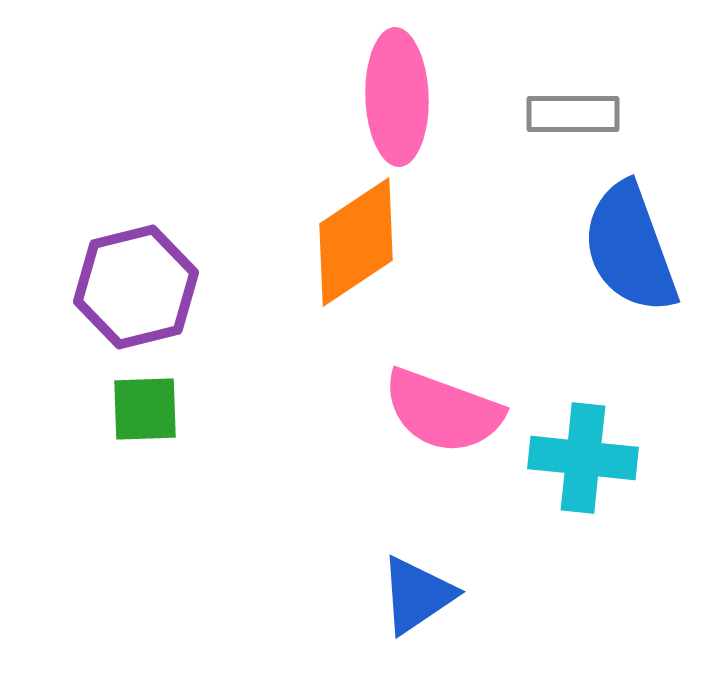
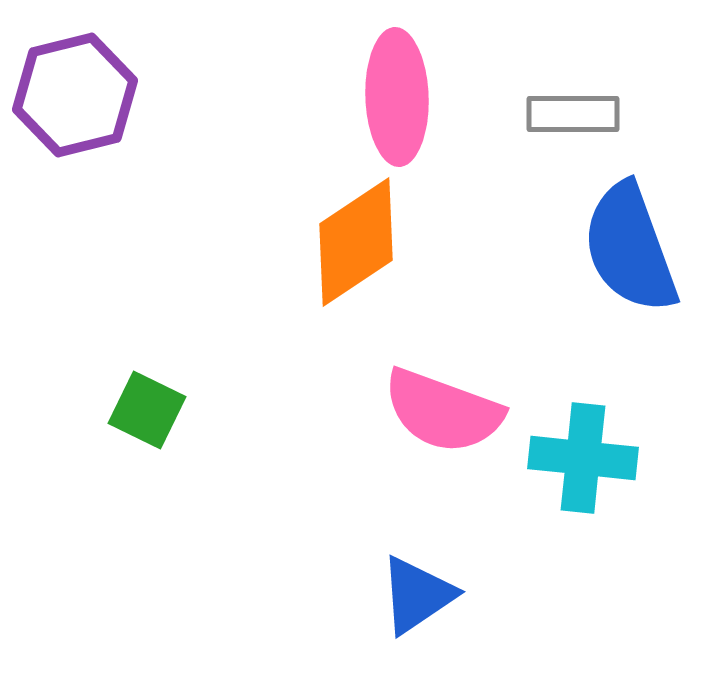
purple hexagon: moved 61 px left, 192 px up
green square: moved 2 px right, 1 px down; rotated 28 degrees clockwise
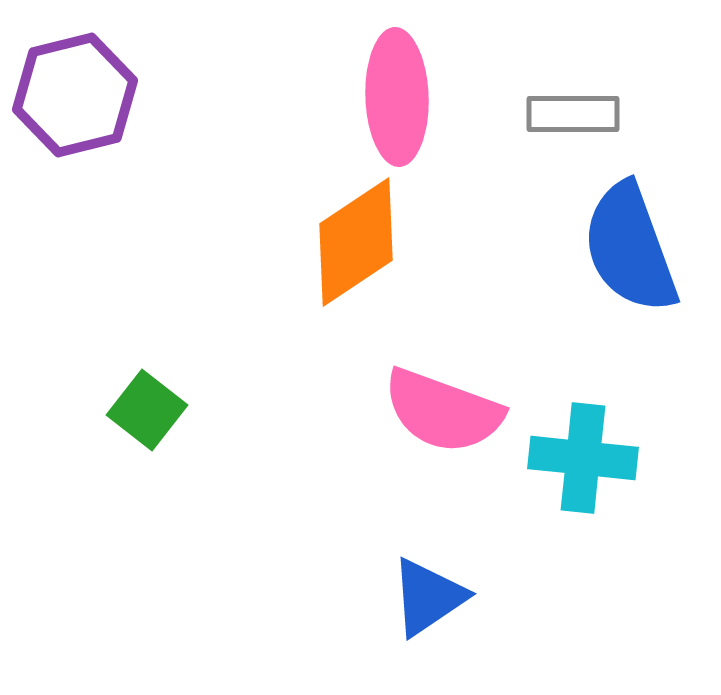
green square: rotated 12 degrees clockwise
blue triangle: moved 11 px right, 2 px down
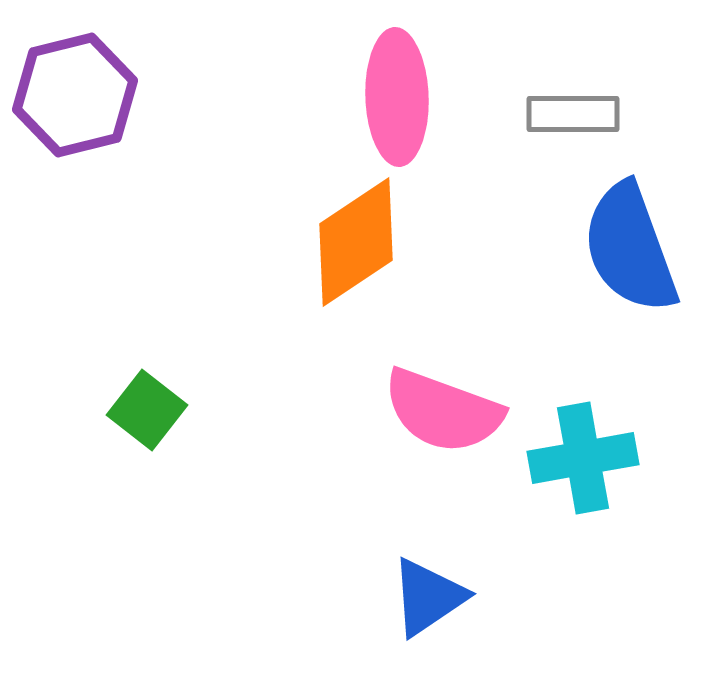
cyan cross: rotated 16 degrees counterclockwise
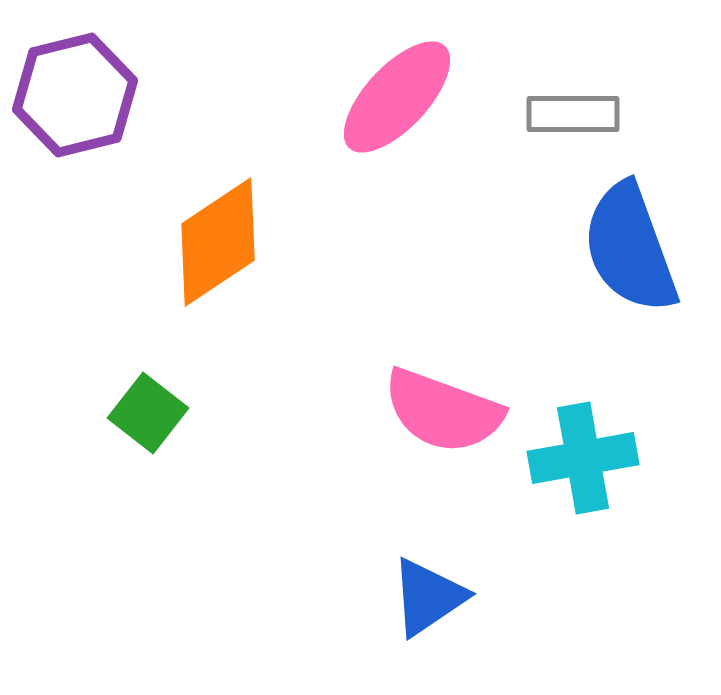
pink ellipse: rotated 45 degrees clockwise
orange diamond: moved 138 px left
green square: moved 1 px right, 3 px down
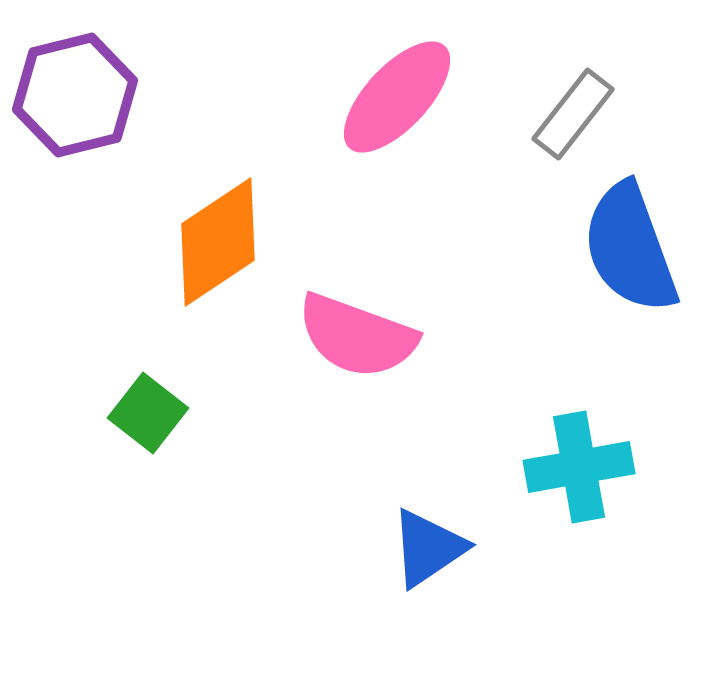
gray rectangle: rotated 52 degrees counterclockwise
pink semicircle: moved 86 px left, 75 px up
cyan cross: moved 4 px left, 9 px down
blue triangle: moved 49 px up
